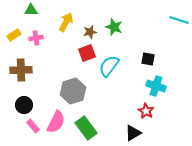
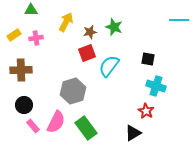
cyan line: rotated 18 degrees counterclockwise
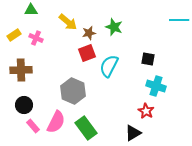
yellow arrow: moved 2 px right; rotated 102 degrees clockwise
brown star: moved 1 px left, 1 px down
pink cross: rotated 32 degrees clockwise
cyan semicircle: rotated 10 degrees counterclockwise
gray hexagon: rotated 20 degrees counterclockwise
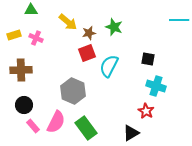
yellow rectangle: rotated 16 degrees clockwise
black triangle: moved 2 px left
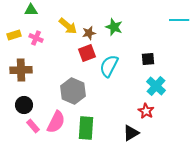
yellow arrow: moved 4 px down
black square: rotated 16 degrees counterclockwise
cyan cross: rotated 24 degrees clockwise
green rectangle: rotated 40 degrees clockwise
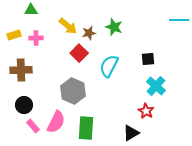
pink cross: rotated 24 degrees counterclockwise
red square: moved 8 px left; rotated 24 degrees counterclockwise
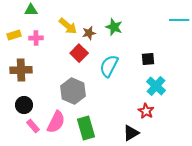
green rectangle: rotated 20 degrees counterclockwise
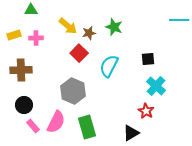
green rectangle: moved 1 px right, 1 px up
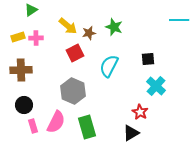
green triangle: rotated 32 degrees counterclockwise
yellow rectangle: moved 4 px right, 2 px down
red square: moved 4 px left; rotated 18 degrees clockwise
red star: moved 6 px left, 1 px down
pink rectangle: rotated 24 degrees clockwise
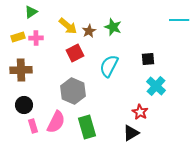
green triangle: moved 2 px down
green star: moved 1 px left
brown star: moved 2 px up; rotated 16 degrees counterclockwise
